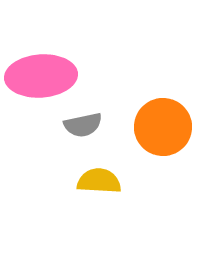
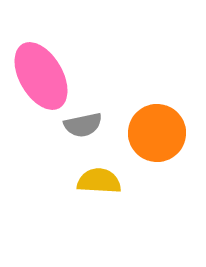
pink ellipse: rotated 64 degrees clockwise
orange circle: moved 6 px left, 6 px down
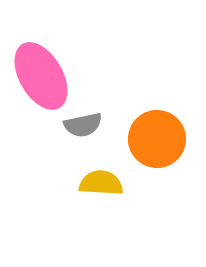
orange circle: moved 6 px down
yellow semicircle: moved 2 px right, 2 px down
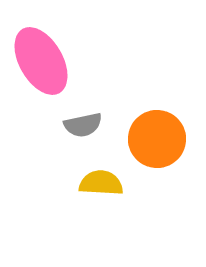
pink ellipse: moved 15 px up
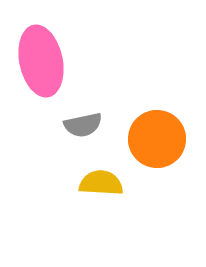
pink ellipse: rotated 18 degrees clockwise
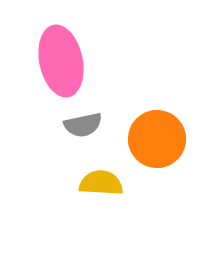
pink ellipse: moved 20 px right
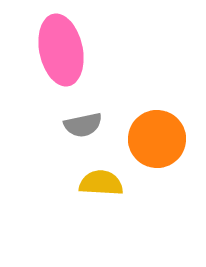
pink ellipse: moved 11 px up
